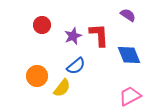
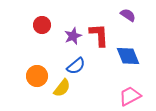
blue diamond: moved 1 px left, 1 px down
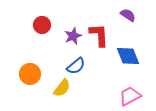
orange circle: moved 7 px left, 2 px up
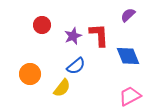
purple semicircle: rotated 77 degrees counterclockwise
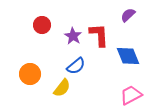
purple star: rotated 18 degrees counterclockwise
pink trapezoid: moved 1 px right, 1 px up
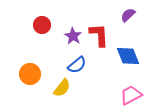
blue semicircle: moved 1 px right, 1 px up
